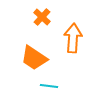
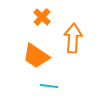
orange trapezoid: moved 2 px right, 2 px up
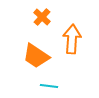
orange arrow: moved 1 px left, 1 px down
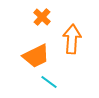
orange trapezoid: rotated 60 degrees counterclockwise
cyan line: moved 4 px up; rotated 30 degrees clockwise
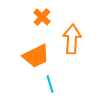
cyan line: moved 1 px right, 2 px down; rotated 36 degrees clockwise
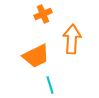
orange cross: moved 1 px right, 3 px up; rotated 24 degrees clockwise
cyan line: moved 1 px down
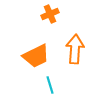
orange cross: moved 7 px right
orange arrow: moved 3 px right, 10 px down
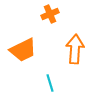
orange trapezoid: moved 13 px left, 6 px up
cyan line: moved 2 px up
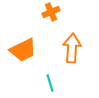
orange cross: moved 1 px right, 2 px up
orange arrow: moved 3 px left, 1 px up
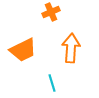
orange arrow: moved 1 px left
cyan line: moved 2 px right
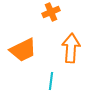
cyan line: moved 1 px left, 2 px up; rotated 24 degrees clockwise
